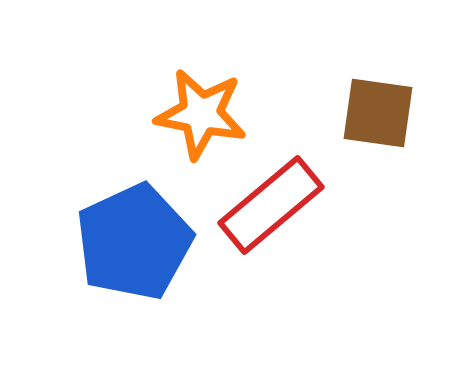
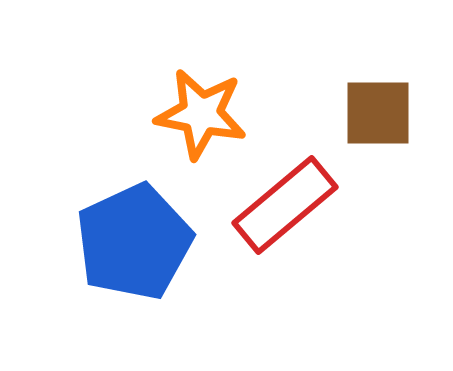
brown square: rotated 8 degrees counterclockwise
red rectangle: moved 14 px right
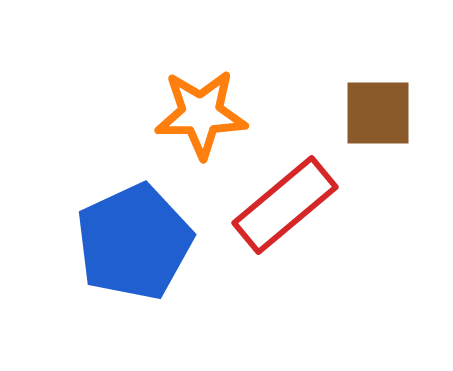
orange star: rotated 12 degrees counterclockwise
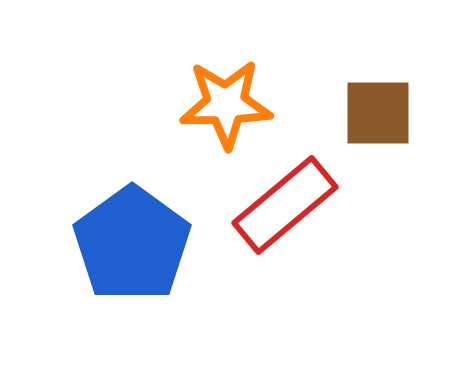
orange star: moved 25 px right, 10 px up
blue pentagon: moved 2 px left, 2 px down; rotated 11 degrees counterclockwise
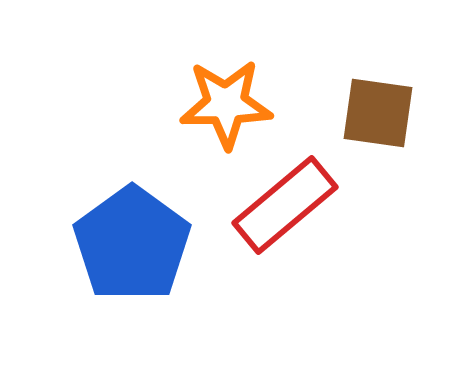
brown square: rotated 8 degrees clockwise
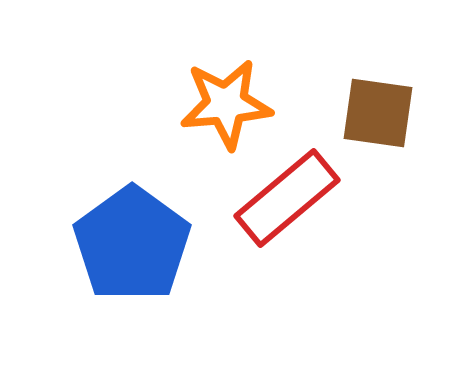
orange star: rotated 4 degrees counterclockwise
red rectangle: moved 2 px right, 7 px up
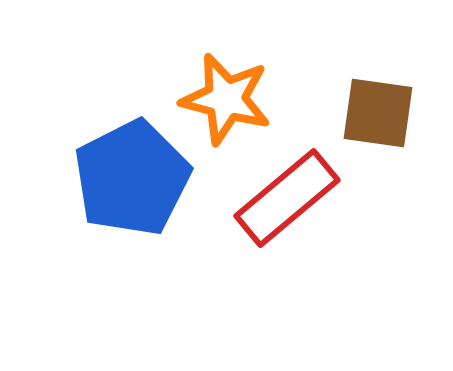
orange star: moved 5 px up; rotated 20 degrees clockwise
blue pentagon: moved 66 px up; rotated 9 degrees clockwise
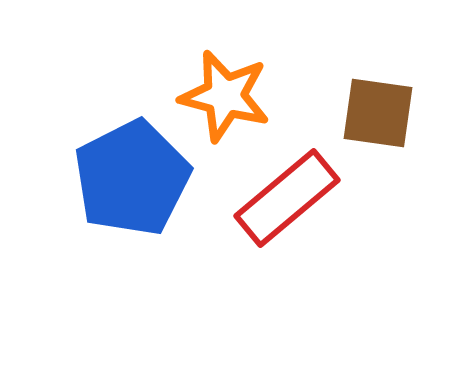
orange star: moved 1 px left, 3 px up
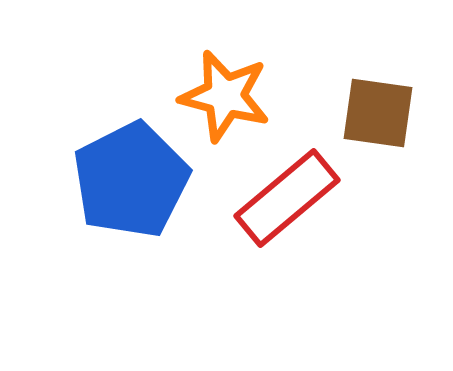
blue pentagon: moved 1 px left, 2 px down
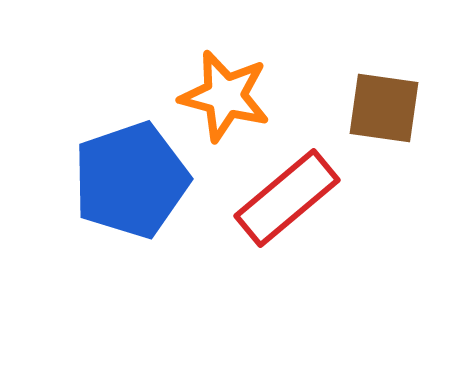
brown square: moved 6 px right, 5 px up
blue pentagon: rotated 8 degrees clockwise
